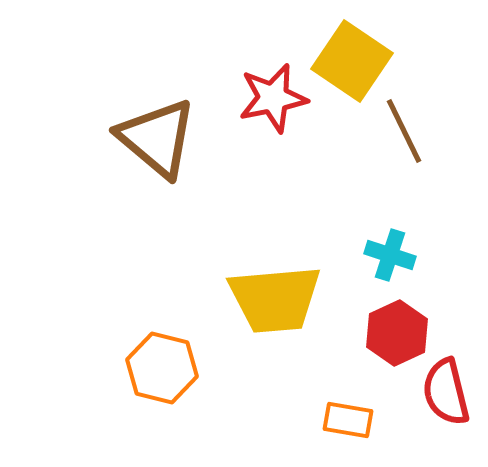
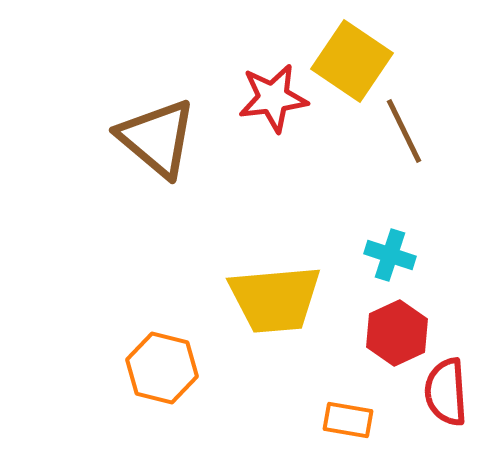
red star: rotated 4 degrees clockwise
red semicircle: rotated 10 degrees clockwise
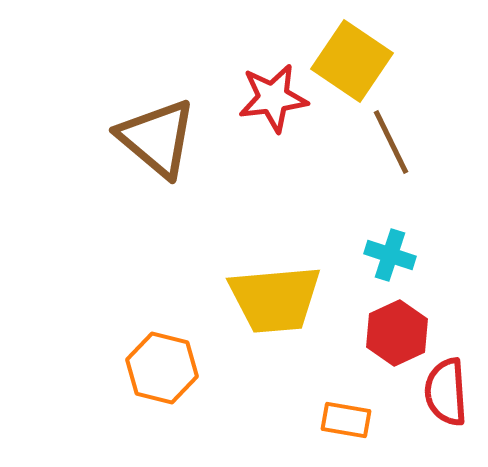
brown line: moved 13 px left, 11 px down
orange rectangle: moved 2 px left
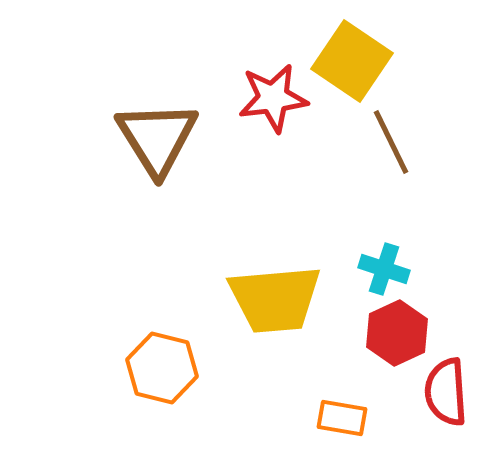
brown triangle: rotated 18 degrees clockwise
cyan cross: moved 6 px left, 14 px down
orange rectangle: moved 4 px left, 2 px up
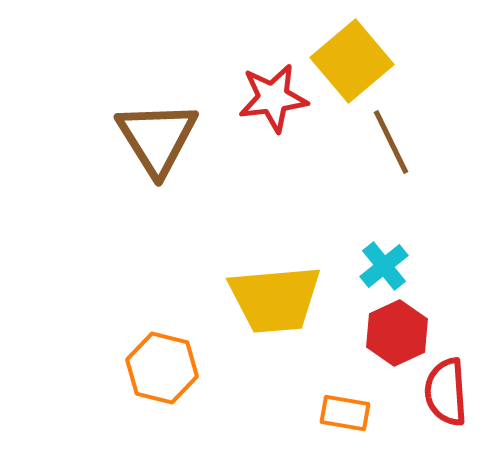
yellow square: rotated 16 degrees clockwise
cyan cross: moved 3 px up; rotated 33 degrees clockwise
orange rectangle: moved 3 px right, 5 px up
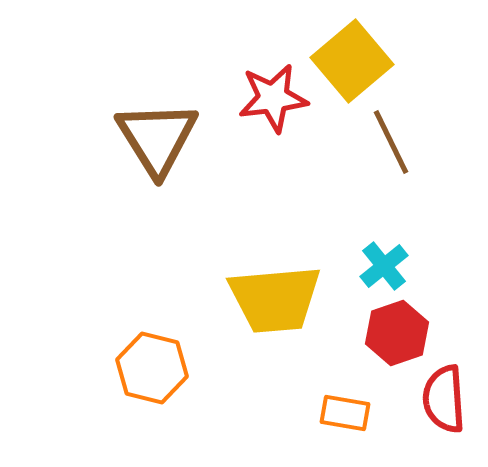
red hexagon: rotated 6 degrees clockwise
orange hexagon: moved 10 px left
red semicircle: moved 2 px left, 7 px down
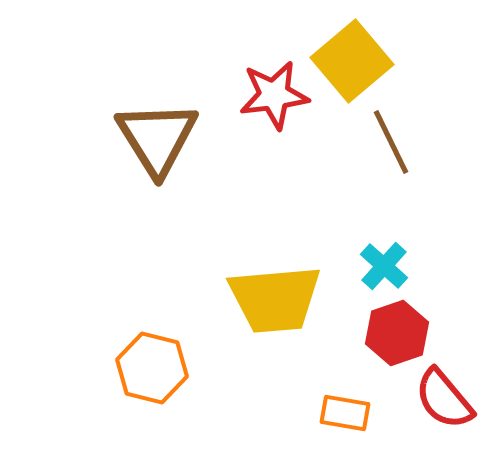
red star: moved 1 px right, 3 px up
cyan cross: rotated 9 degrees counterclockwise
red semicircle: rotated 36 degrees counterclockwise
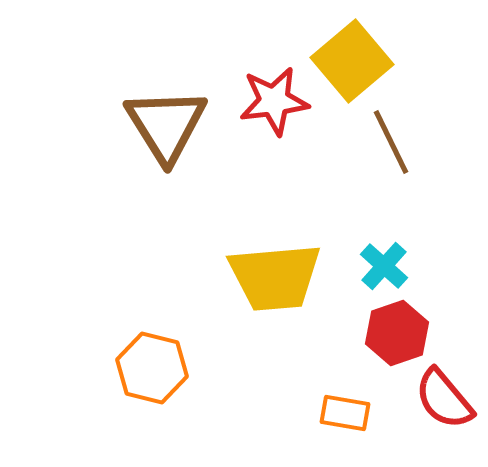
red star: moved 6 px down
brown triangle: moved 9 px right, 13 px up
yellow trapezoid: moved 22 px up
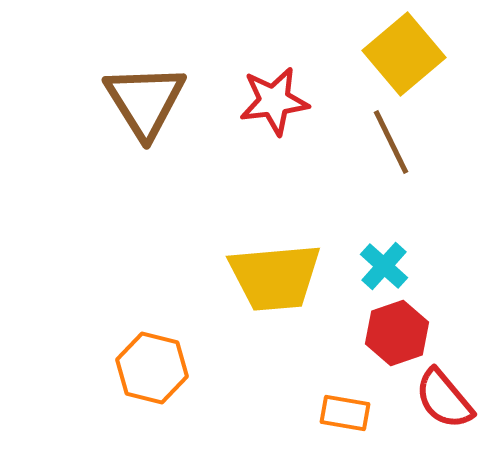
yellow square: moved 52 px right, 7 px up
brown triangle: moved 21 px left, 24 px up
